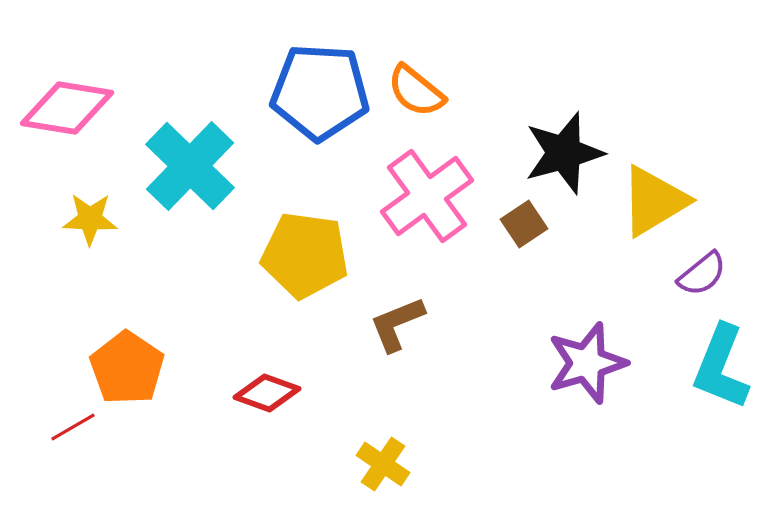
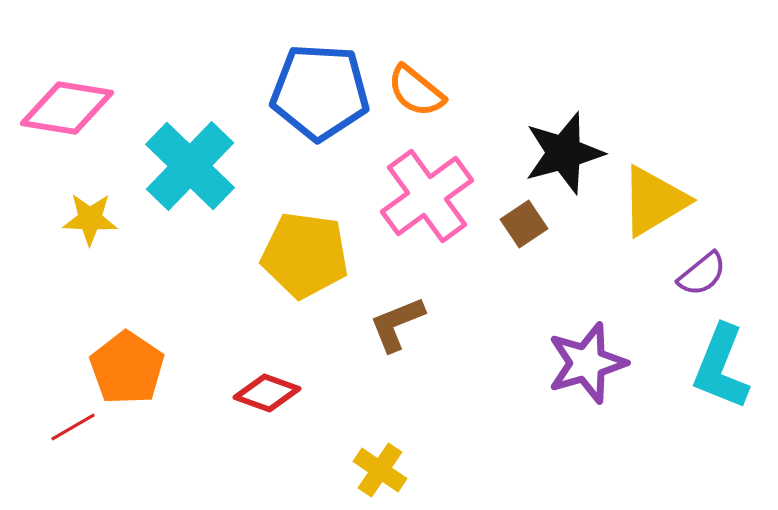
yellow cross: moved 3 px left, 6 px down
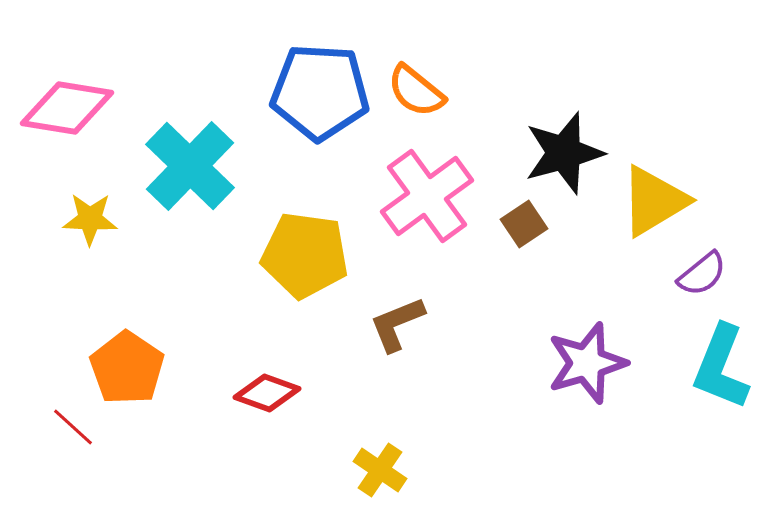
red line: rotated 72 degrees clockwise
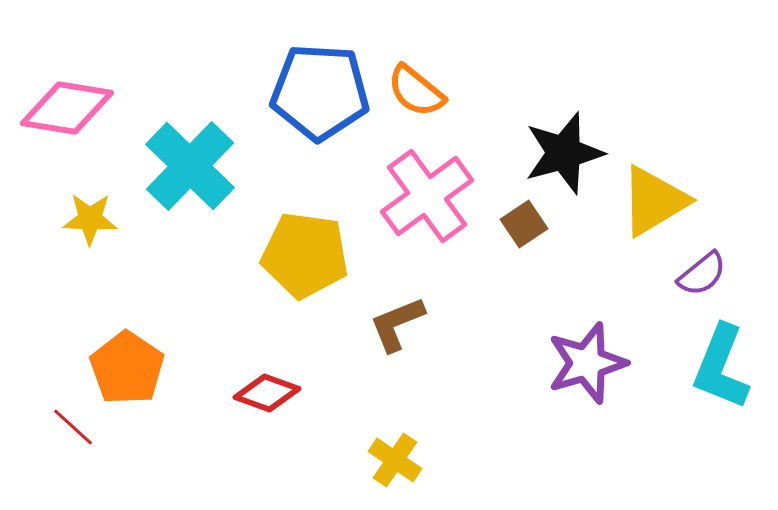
yellow cross: moved 15 px right, 10 px up
